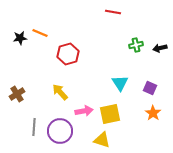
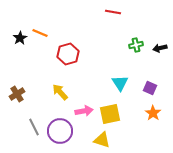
black star: rotated 24 degrees counterclockwise
gray line: rotated 30 degrees counterclockwise
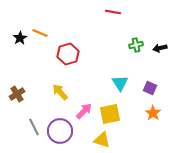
pink arrow: rotated 36 degrees counterclockwise
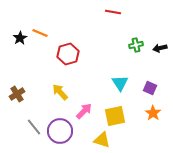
yellow square: moved 5 px right, 2 px down
gray line: rotated 12 degrees counterclockwise
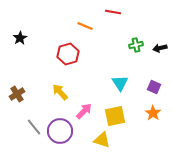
orange line: moved 45 px right, 7 px up
purple square: moved 4 px right, 1 px up
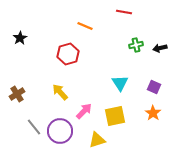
red line: moved 11 px right
yellow triangle: moved 5 px left; rotated 36 degrees counterclockwise
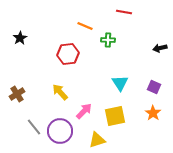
green cross: moved 28 px left, 5 px up; rotated 16 degrees clockwise
red hexagon: rotated 10 degrees clockwise
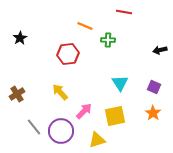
black arrow: moved 2 px down
purple circle: moved 1 px right
